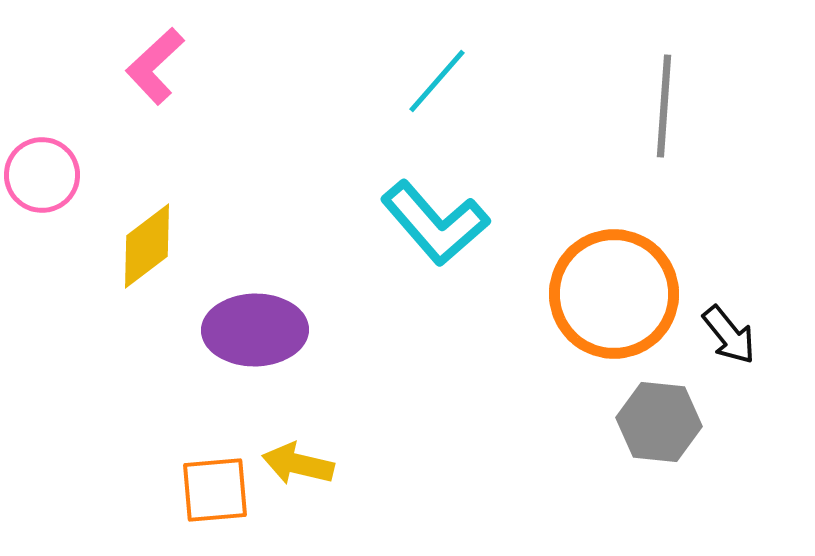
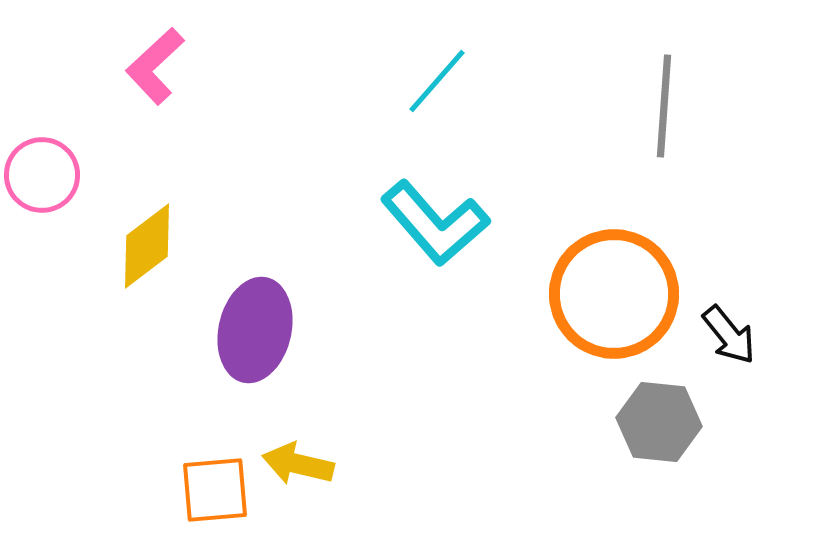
purple ellipse: rotated 76 degrees counterclockwise
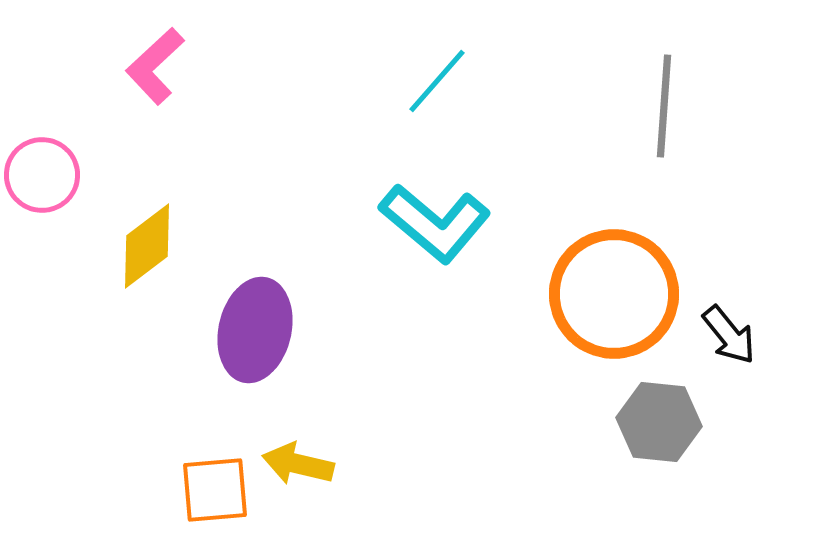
cyan L-shape: rotated 9 degrees counterclockwise
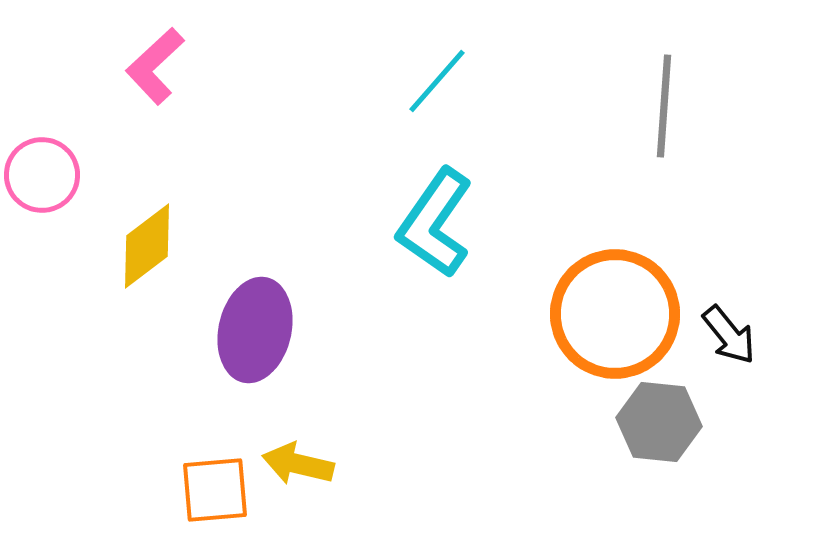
cyan L-shape: rotated 85 degrees clockwise
orange circle: moved 1 px right, 20 px down
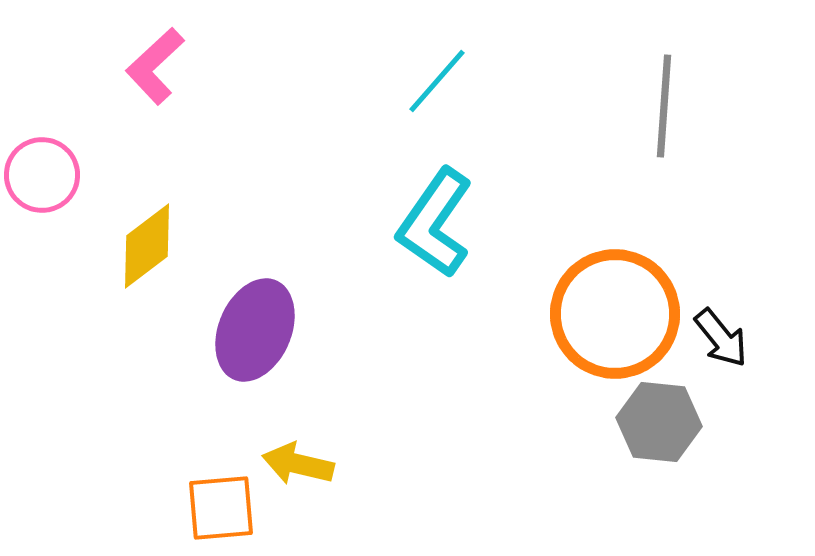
purple ellipse: rotated 10 degrees clockwise
black arrow: moved 8 px left, 3 px down
orange square: moved 6 px right, 18 px down
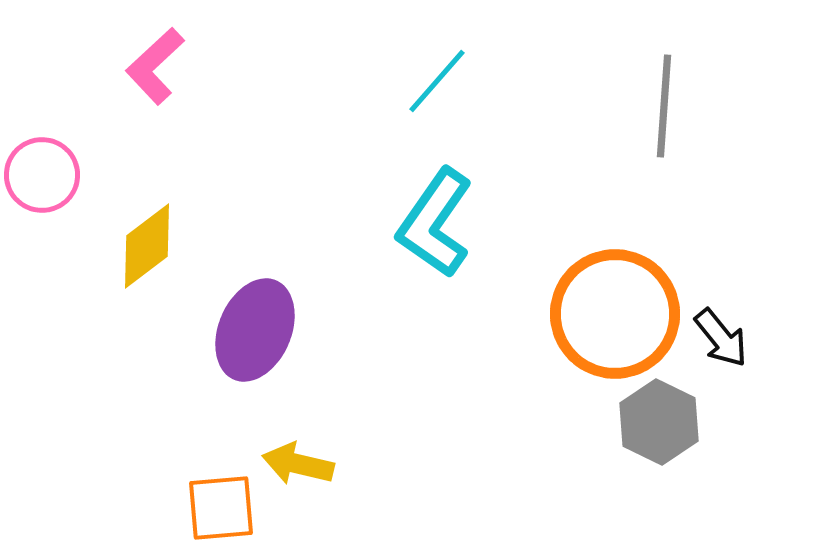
gray hexagon: rotated 20 degrees clockwise
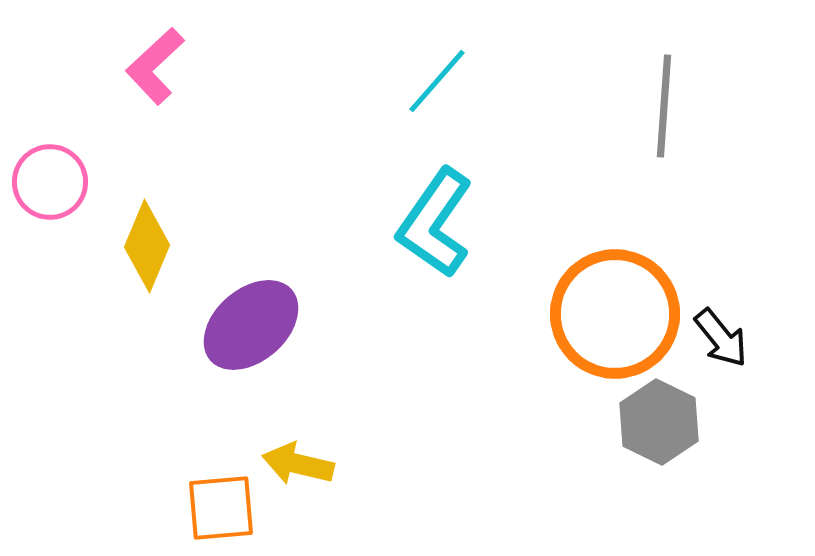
pink circle: moved 8 px right, 7 px down
yellow diamond: rotated 30 degrees counterclockwise
purple ellipse: moved 4 px left, 5 px up; rotated 26 degrees clockwise
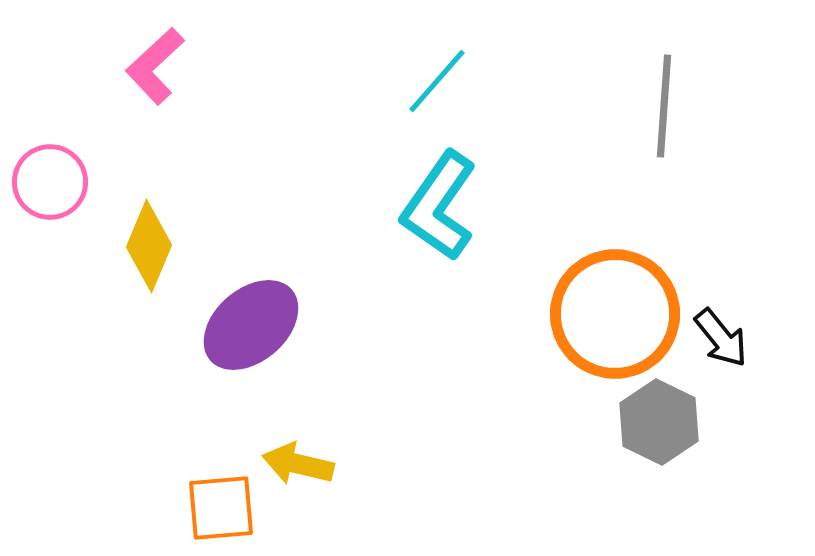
cyan L-shape: moved 4 px right, 17 px up
yellow diamond: moved 2 px right
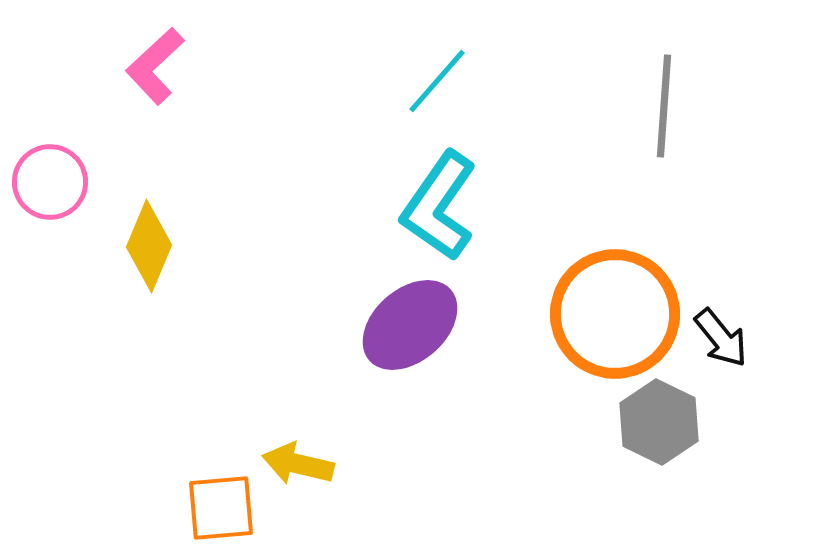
purple ellipse: moved 159 px right
